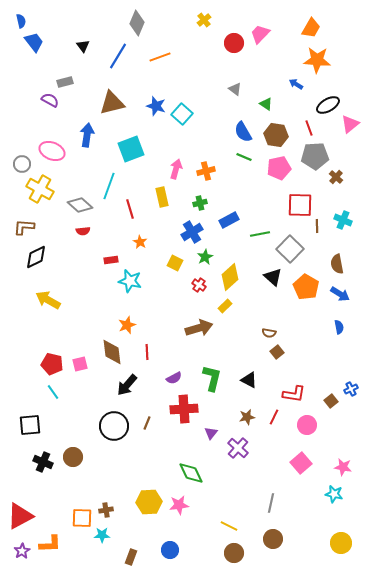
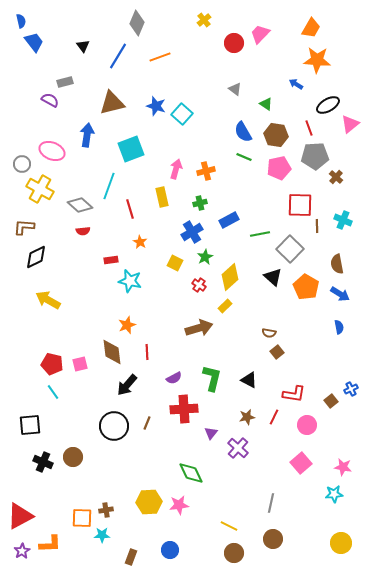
cyan star at (334, 494): rotated 18 degrees counterclockwise
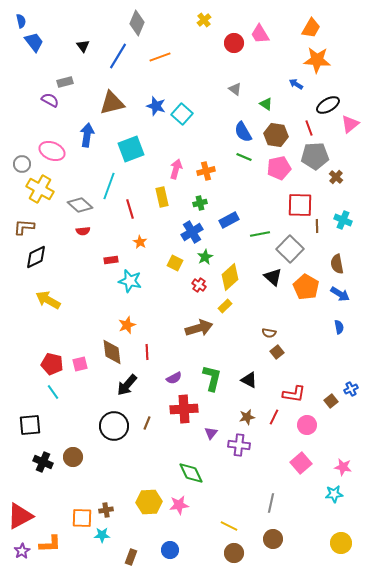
pink trapezoid at (260, 34): rotated 75 degrees counterclockwise
purple cross at (238, 448): moved 1 px right, 3 px up; rotated 35 degrees counterclockwise
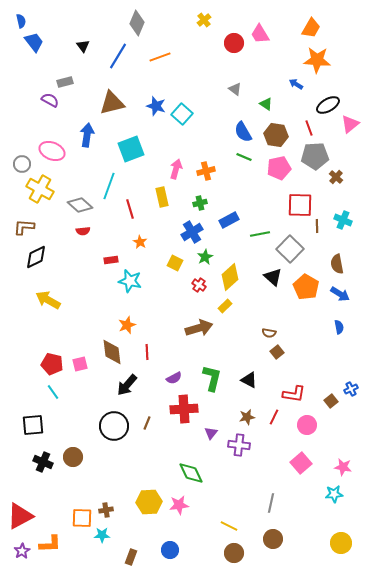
black square at (30, 425): moved 3 px right
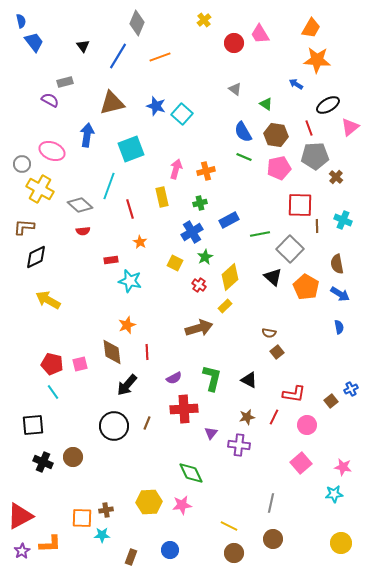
pink triangle at (350, 124): moved 3 px down
pink star at (179, 505): moved 3 px right
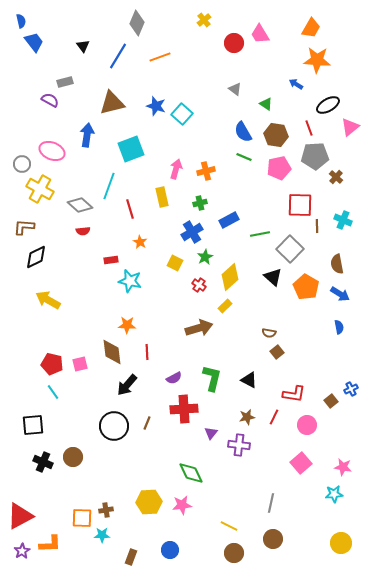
orange star at (127, 325): rotated 24 degrees clockwise
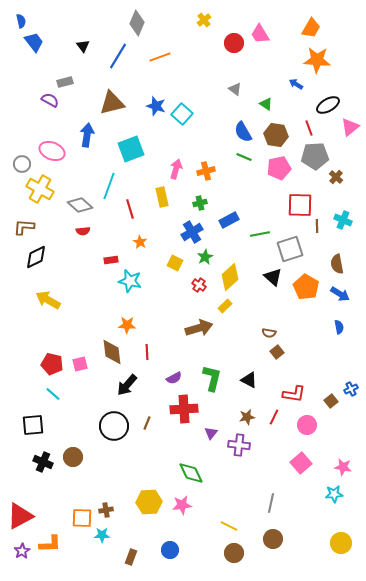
gray square at (290, 249): rotated 28 degrees clockwise
cyan line at (53, 392): moved 2 px down; rotated 14 degrees counterclockwise
